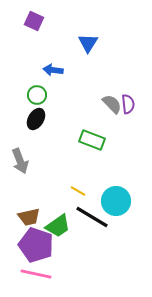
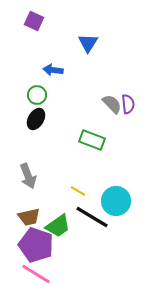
gray arrow: moved 8 px right, 15 px down
pink line: rotated 20 degrees clockwise
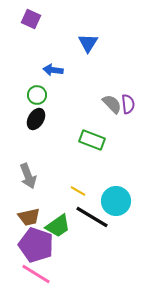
purple square: moved 3 px left, 2 px up
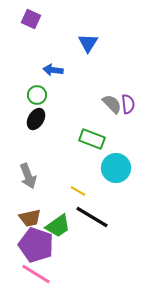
green rectangle: moved 1 px up
cyan circle: moved 33 px up
brown trapezoid: moved 1 px right, 1 px down
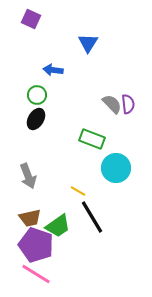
black line: rotated 28 degrees clockwise
